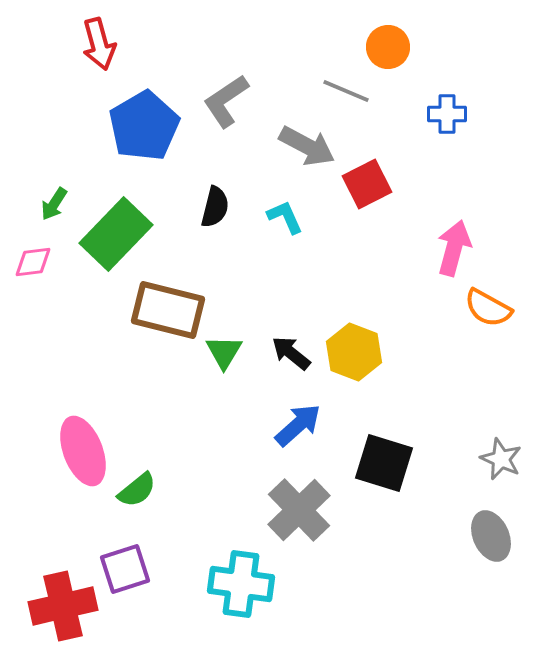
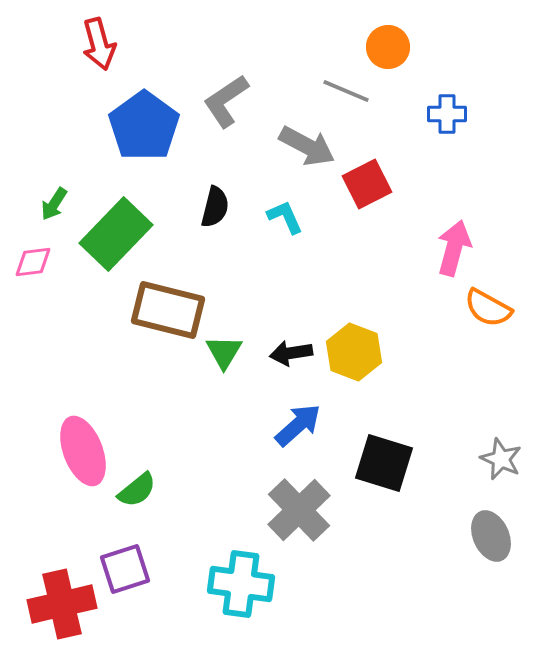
blue pentagon: rotated 6 degrees counterclockwise
black arrow: rotated 48 degrees counterclockwise
red cross: moved 1 px left, 2 px up
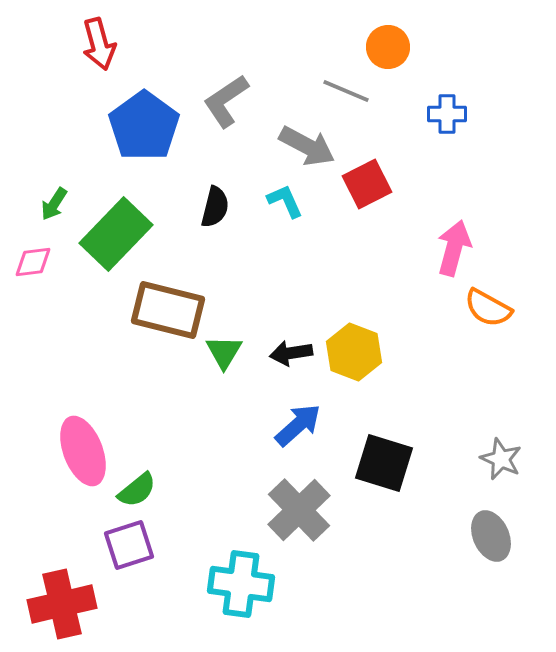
cyan L-shape: moved 16 px up
purple square: moved 4 px right, 24 px up
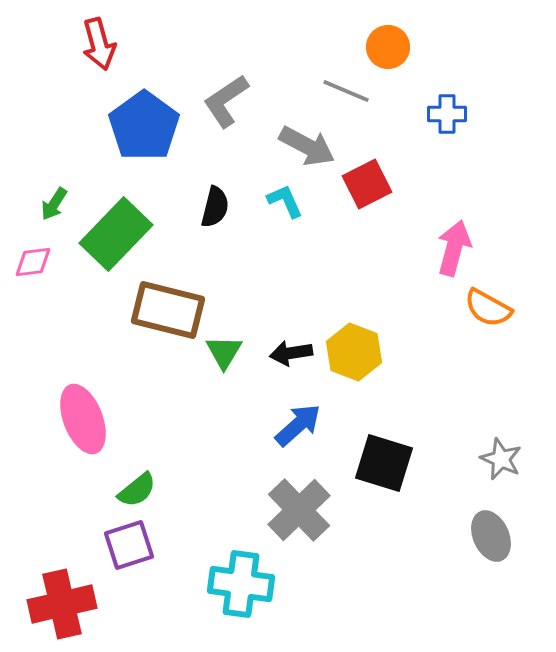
pink ellipse: moved 32 px up
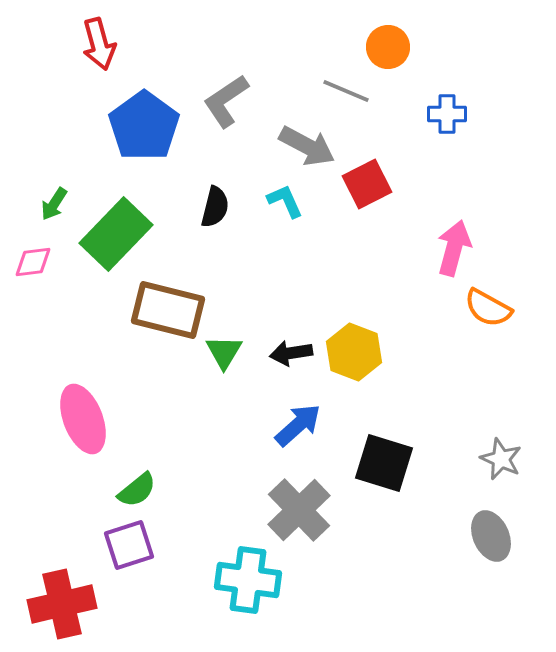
cyan cross: moved 7 px right, 4 px up
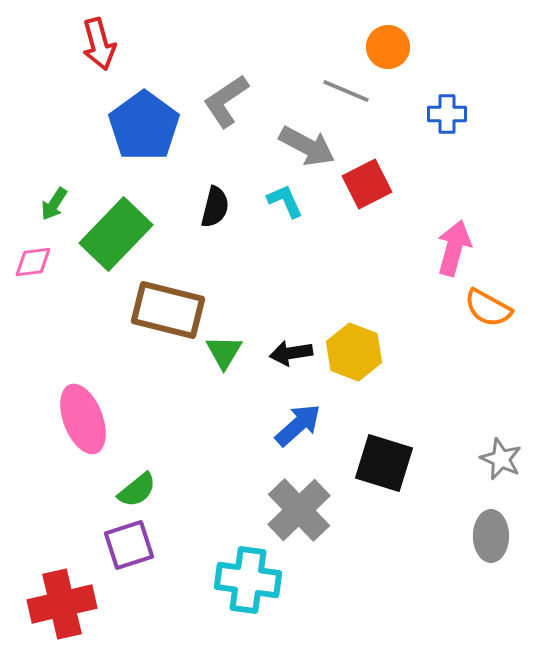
gray ellipse: rotated 24 degrees clockwise
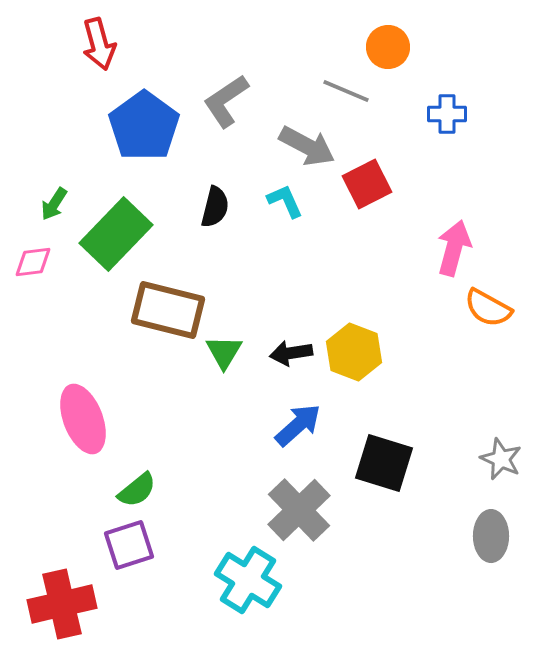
cyan cross: rotated 24 degrees clockwise
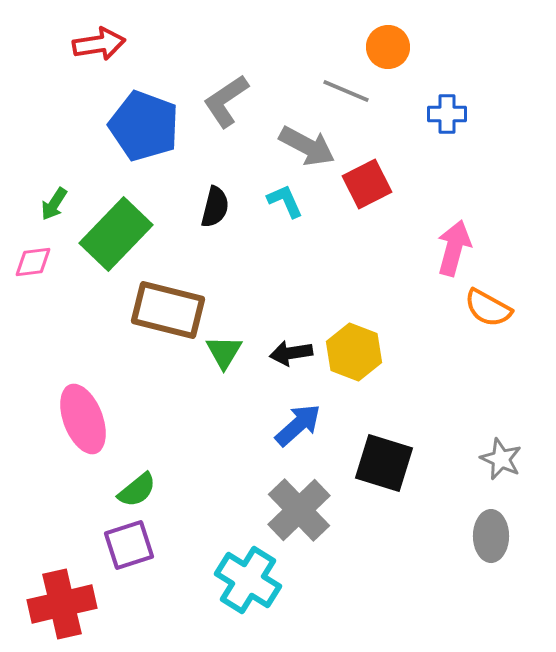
red arrow: rotated 84 degrees counterclockwise
blue pentagon: rotated 16 degrees counterclockwise
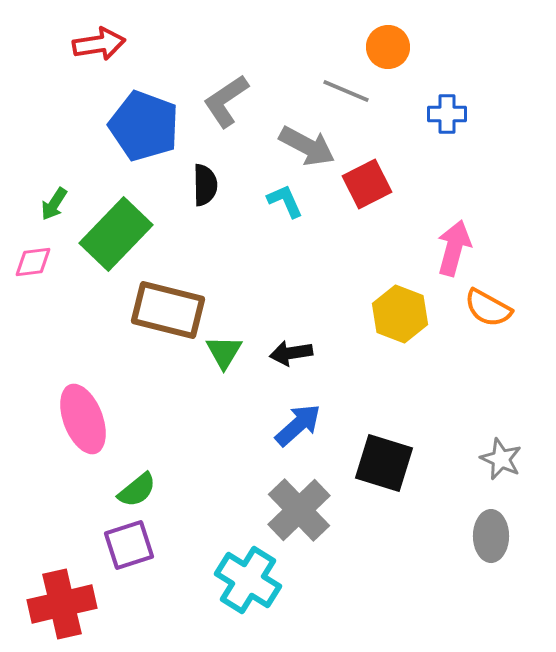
black semicircle: moved 10 px left, 22 px up; rotated 15 degrees counterclockwise
yellow hexagon: moved 46 px right, 38 px up
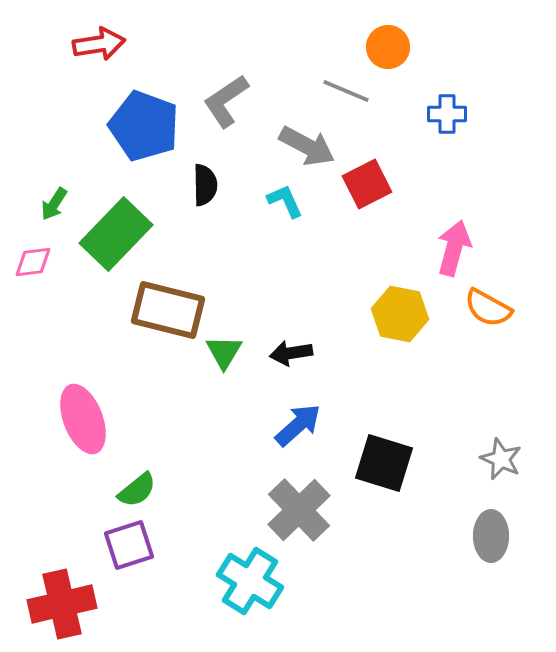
yellow hexagon: rotated 10 degrees counterclockwise
cyan cross: moved 2 px right, 1 px down
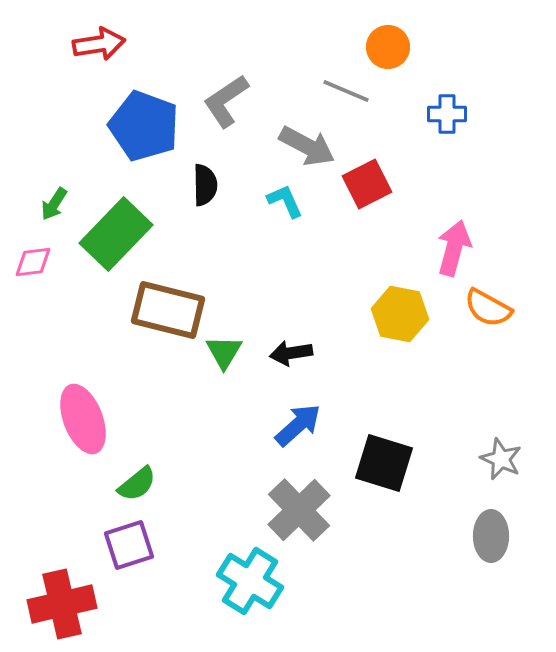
green semicircle: moved 6 px up
